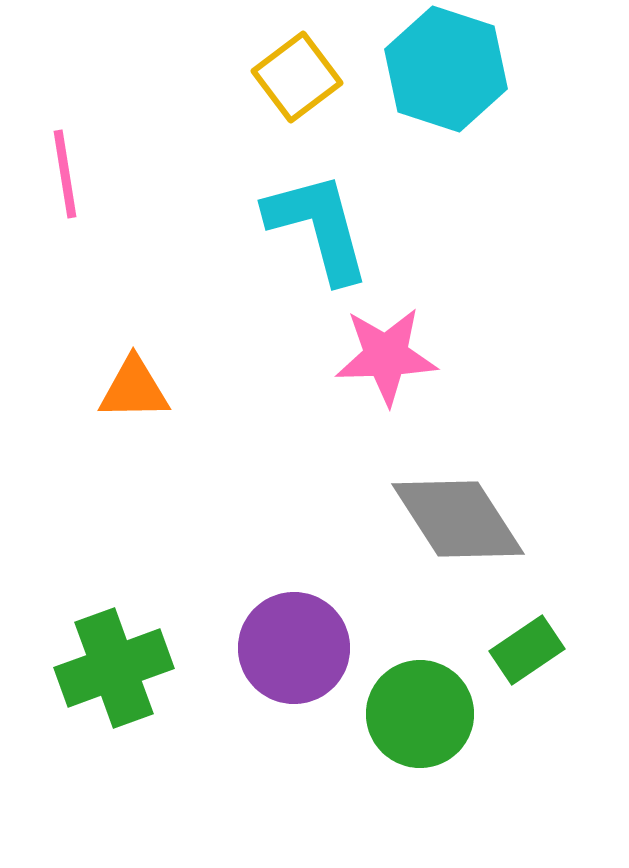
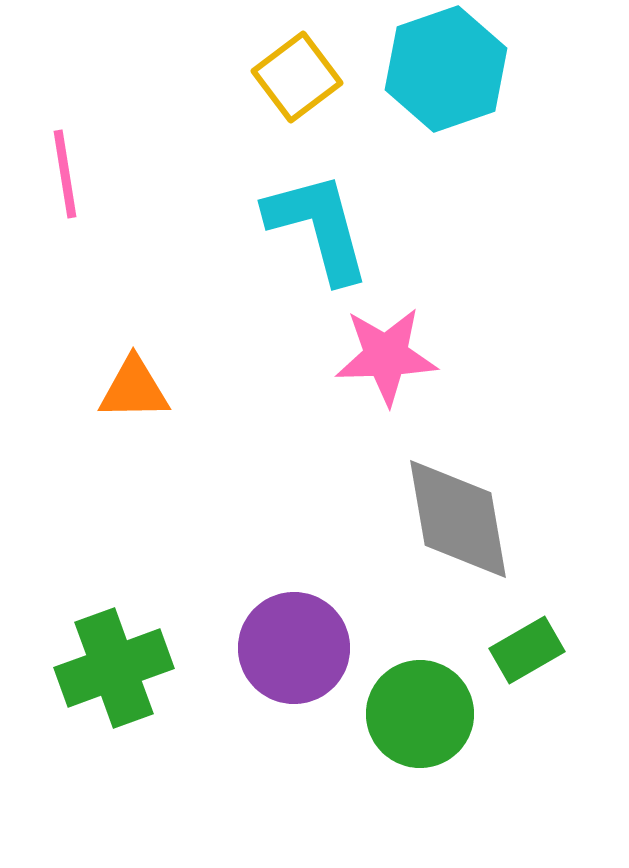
cyan hexagon: rotated 23 degrees clockwise
gray diamond: rotated 23 degrees clockwise
green rectangle: rotated 4 degrees clockwise
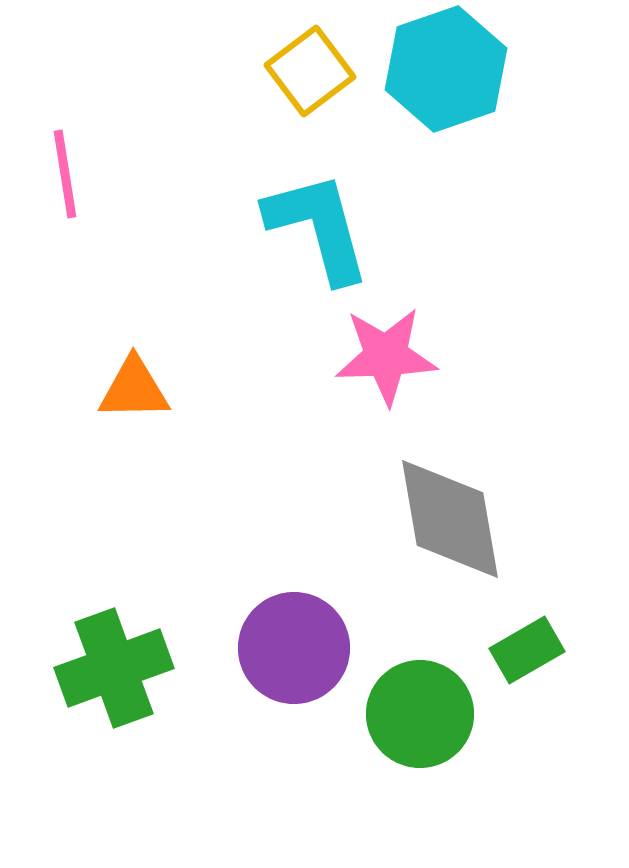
yellow square: moved 13 px right, 6 px up
gray diamond: moved 8 px left
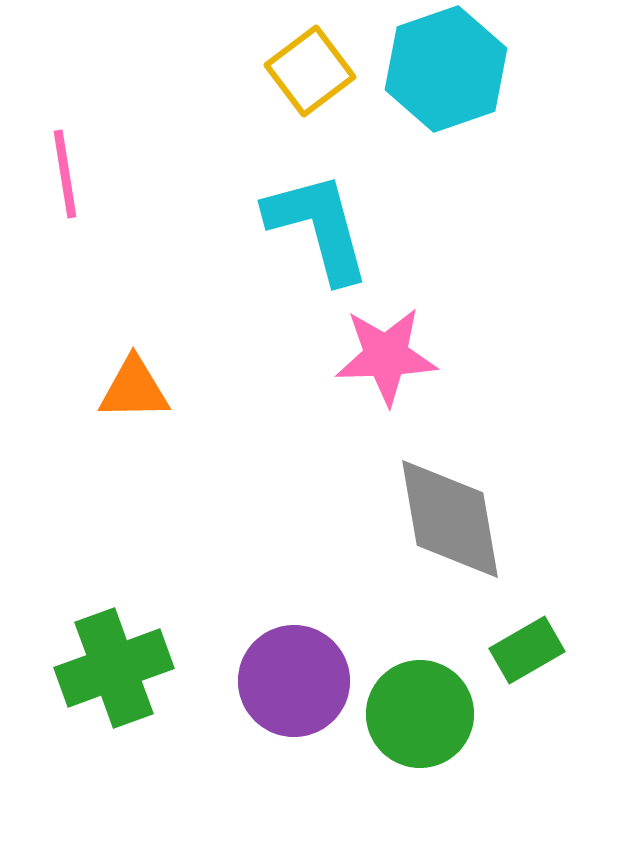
purple circle: moved 33 px down
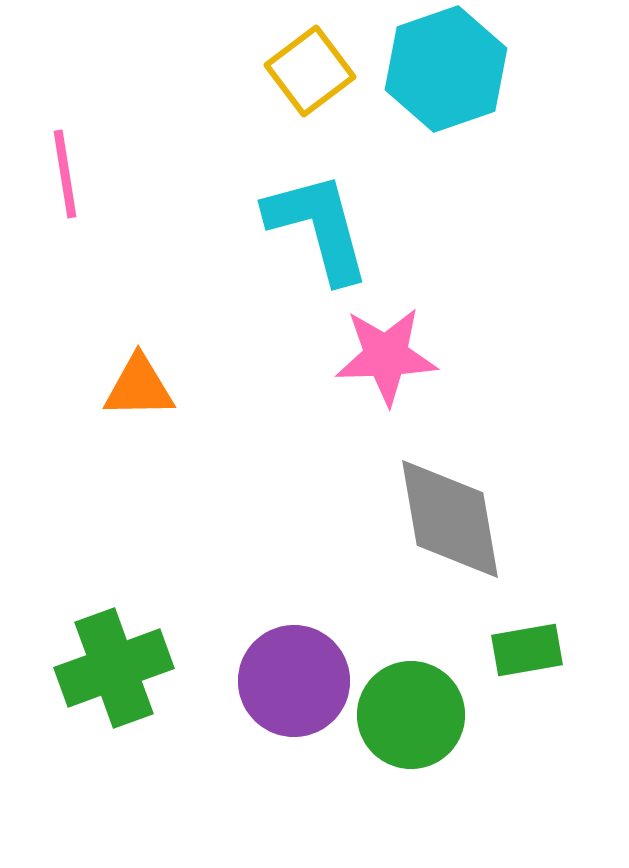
orange triangle: moved 5 px right, 2 px up
green rectangle: rotated 20 degrees clockwise
green circle: moved 9 px left, 1 px down
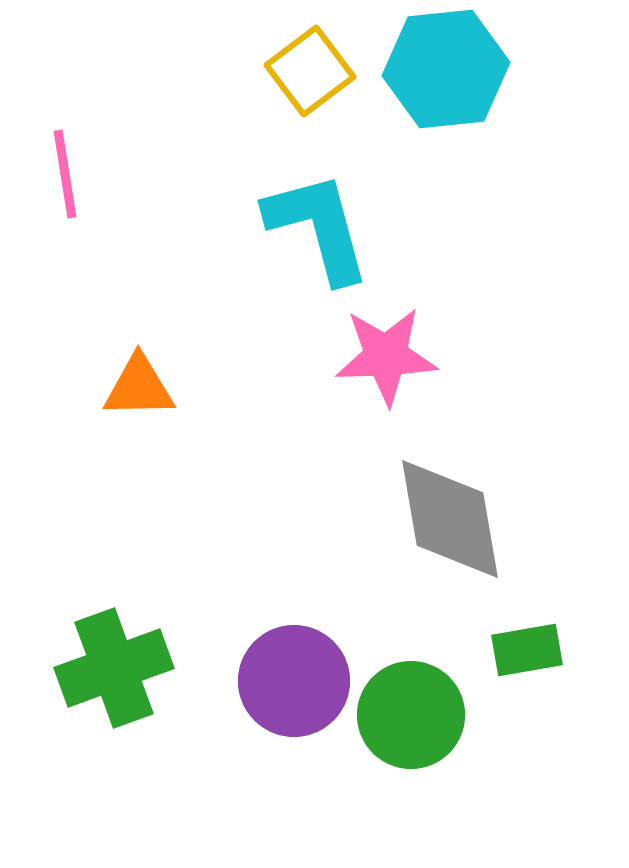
cyan hexagon: rotated 13 degrees clockwise
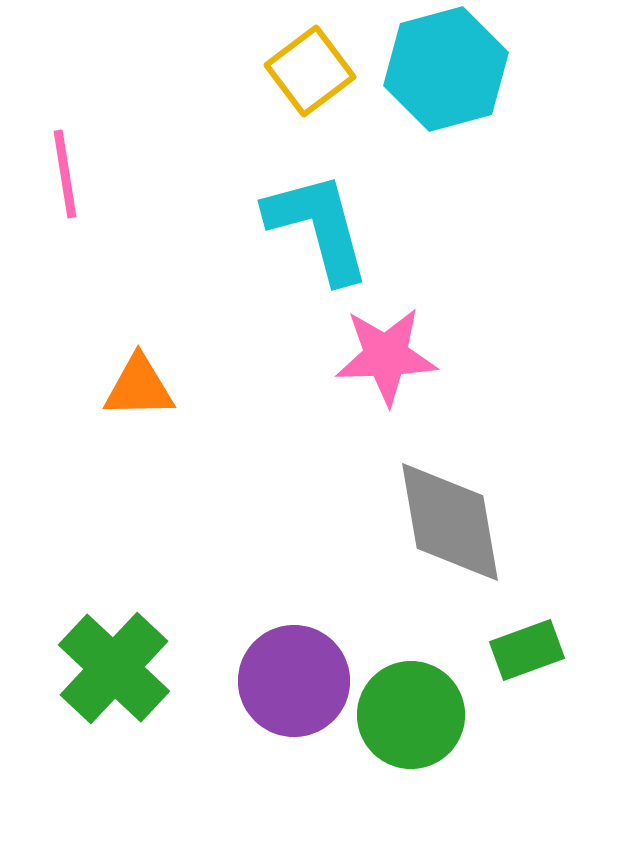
cyan hexagon: rotated 9 degrees counterclockwise
gray diamond: moved 3 px down
green rectangle: rotated 10 degrees counterclockwise
green cross: rotated 27 degrees counterclockwise
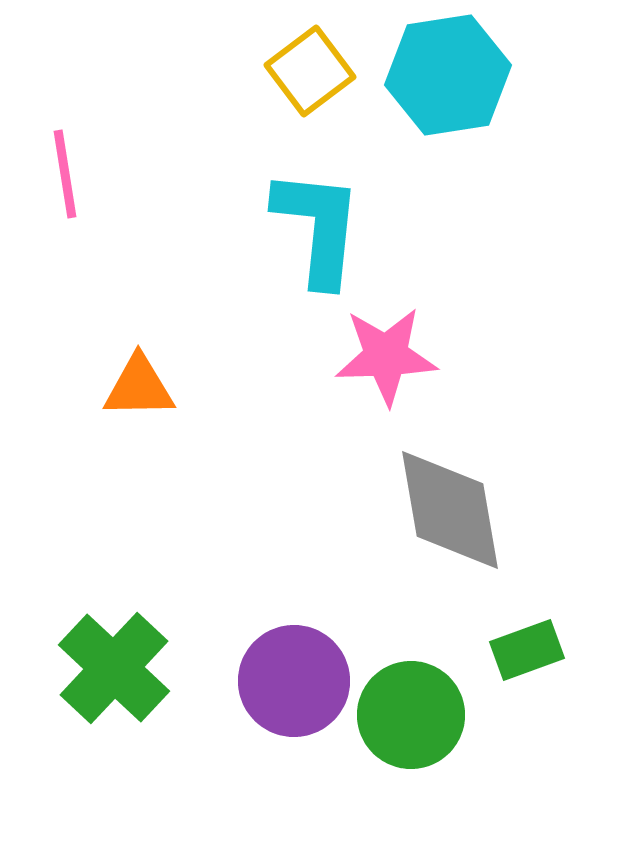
cyan hexagon: moved 2 px right, 6 px down; rotated 6 degrees clockwise
cyan L-shape: rotated 21 degrees clockwise
gray diamond: moved 12 px up
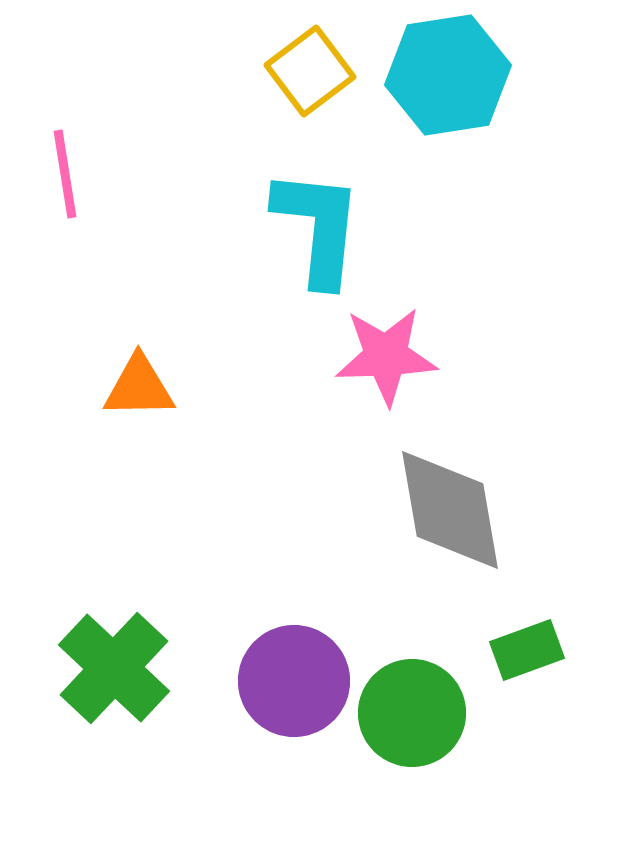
green circle: moved 1 px right, 2 px up
